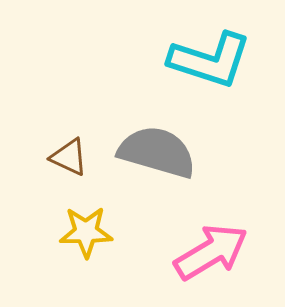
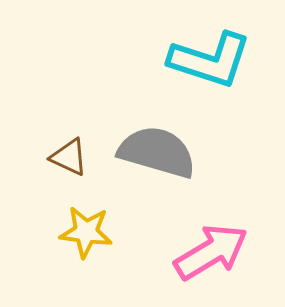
yellow star: rotated 8 degrees clockwise
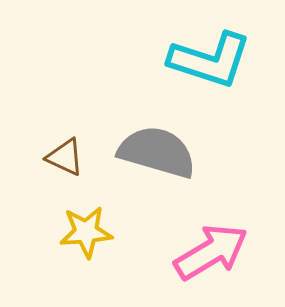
brown triangle: moved 4 px left
yellow star: rotated 12 degrees counterclockwise
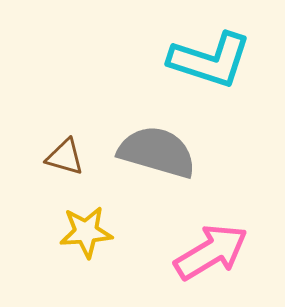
brown triangle: rotated 9 degrees counterclockwise
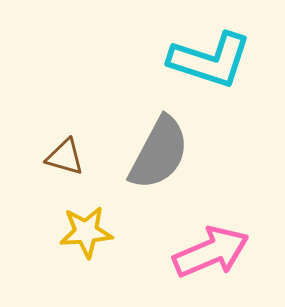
gray semicircle: moved 2 px right, 1 px down; rotated 102 degrees clockwise
pink arrow: rotated 8 degrees clockwise
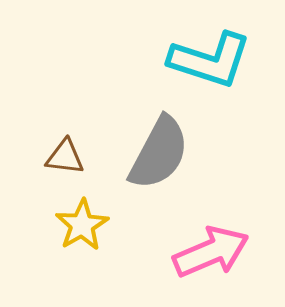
brown triangle: rotated 9 degrees counterclockwise
yellow star: moved 4 px left, 7 px up; rotated 26 degrees counterclockwise
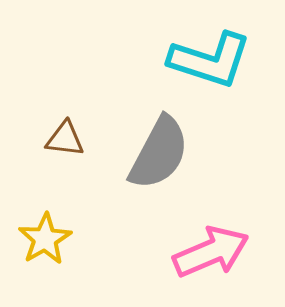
brown triangle: moved 18 px up
yellow star: moved 37 px left, 14 px down
